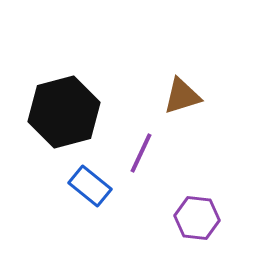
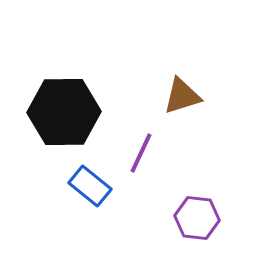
black hexagon: rotated 14 degrees clockwise
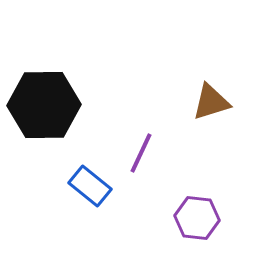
brown triangle: moved 29 px right, 6 px down
black hexagon: moved 20 px left, 7 px up
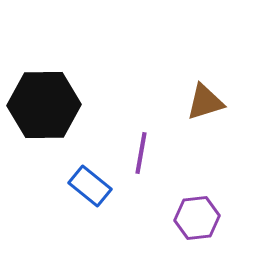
brown triangle: moved 6 px left
purple line: rotated 15 degrees counterclockwise
purple hexagon: rotated 12 degrees counterclockwise
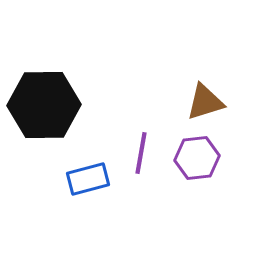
blue rectangle: moved 2 px left, 7 px up; rotated 54 degrees counterclockwise
purple hexagon: moved 60 px up
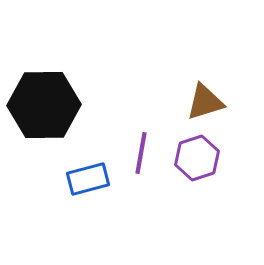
purple hexagon: rotated 12 degrees counterclockwise
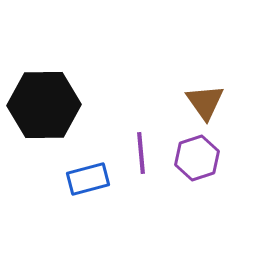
brown triangle: rotated 48 degrees counterclockwise
purple line: rotated 15 degrees counterclockwise
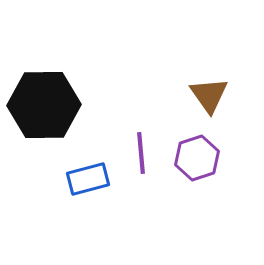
brown triangle: moved 4 px right, 7 px up
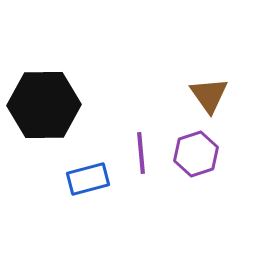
purple hexagon: moved 1 px left, 4 px up
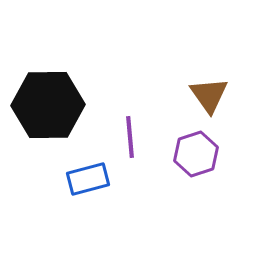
black hexagon: moved 4 px right
purple line: moved 11 px left, 16 px up
